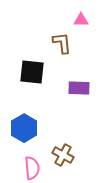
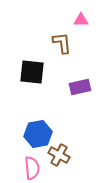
purple rectangle: moved 1 px right, 1 px up; rotated 15 degrees counterclockwise
blue hexagon: moved 14 px right, 6 px down; rotated 20 degrees clockwise
brown cross: moved 4 px left
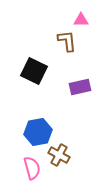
brown L-shape: moved 5 px right, 2 px up
black square: moved 2 px right, 1 px up; rotated 20 degrees clockwise
blue hexagon: moved 2 px up
pink semicircle: rotated 10 degrees counterclockwise
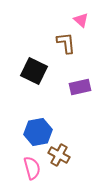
pink triangle: rotated 42 degrees clockwise
brown L-shape: moved 1 px left, 2 px down
